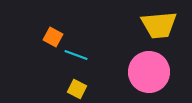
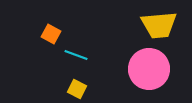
orange square: moved 2 px left, 3 px up
pink circle: moved 3 px up
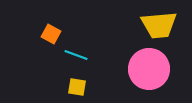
yellow square: moved 2 px up; rotated 18 degrees counterclockwise
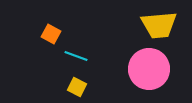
cyan line: moved 1 px down
yellow square: rotated 18 degrees clockwise
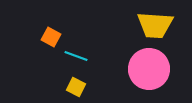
yellow trapezoid: moved 4 px left; rotated 9 degrees clockwise
orange square: moved 3 px down
yellow square: moved 1 px left
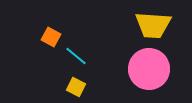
yellow trapezoid: moved 2 px left
cyan line: rotated 20 degrees clockwise
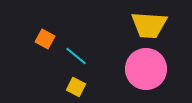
yellow trapezoid: moved 4 px left
orange square: moved 6 px left, 2 px down
pink circle: moved 3 px left
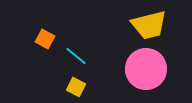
yellow trapezoid: rotated 18 degrees counterclockwise
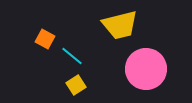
yellow trapezoid: moved 29 px left
cyan line: moved 4 px left
yellow square: moved 2 px up; rotated 30 degrees clockwise
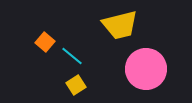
orange square: moved 3 px down; rotated 12 degrees clockwise
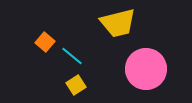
yellow trapezoid: moved 2 px left, 2 px up
